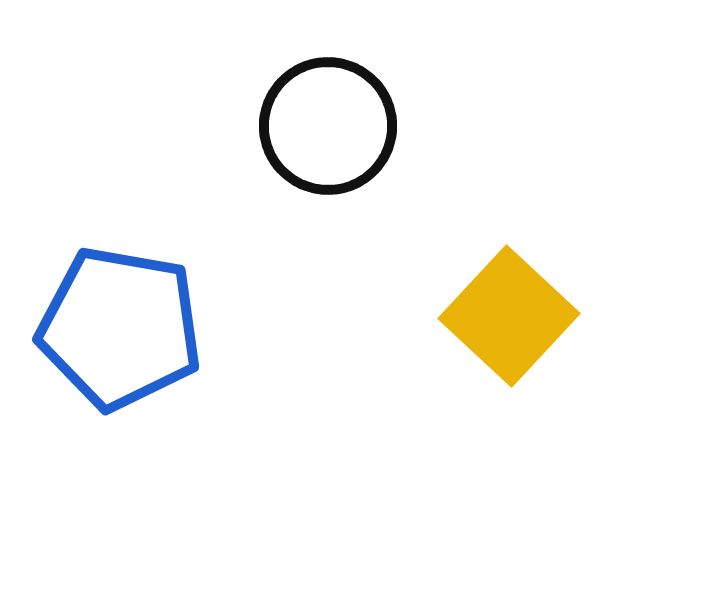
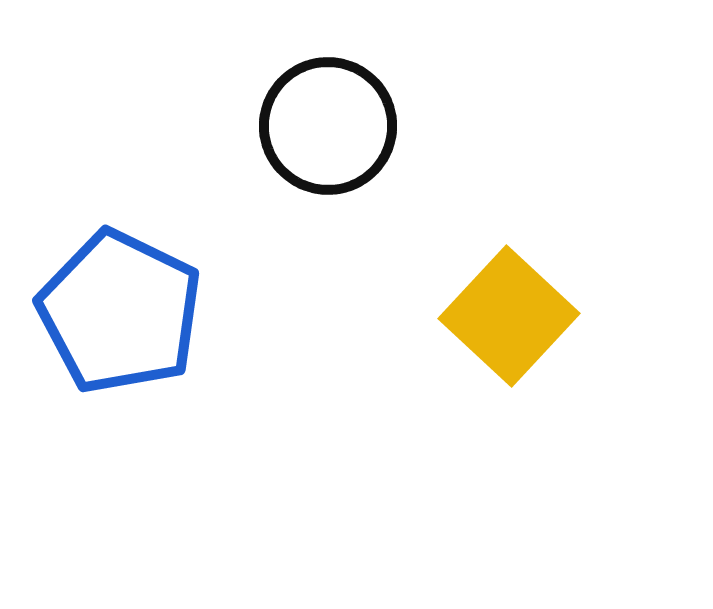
blue pentagon: moved 16 px up; rotated 16 degrees clockwise
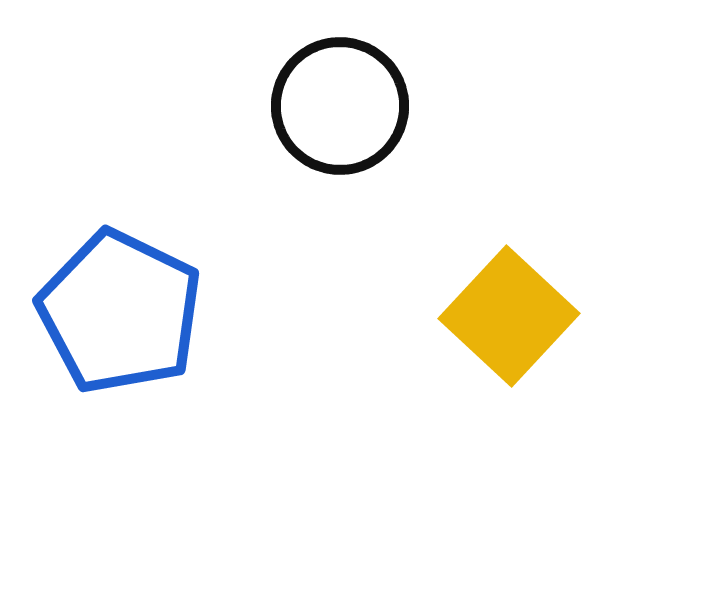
black circle: moved 12 px right, 20 px up
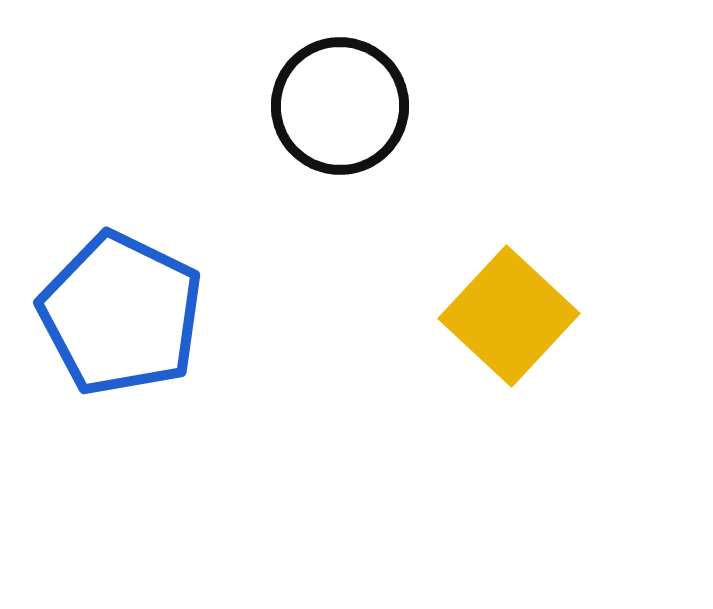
blue pentagon: moved 1 px right, 2 px down
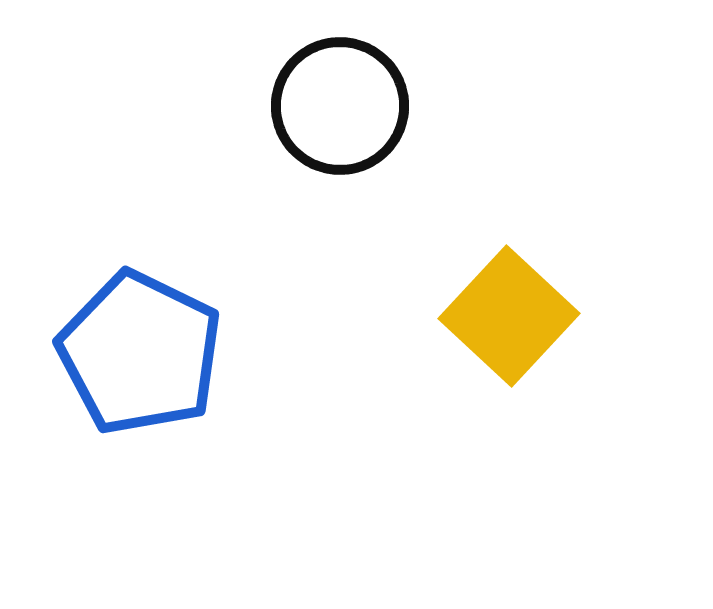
blue pentagon: moved 19 px right, 39 px down
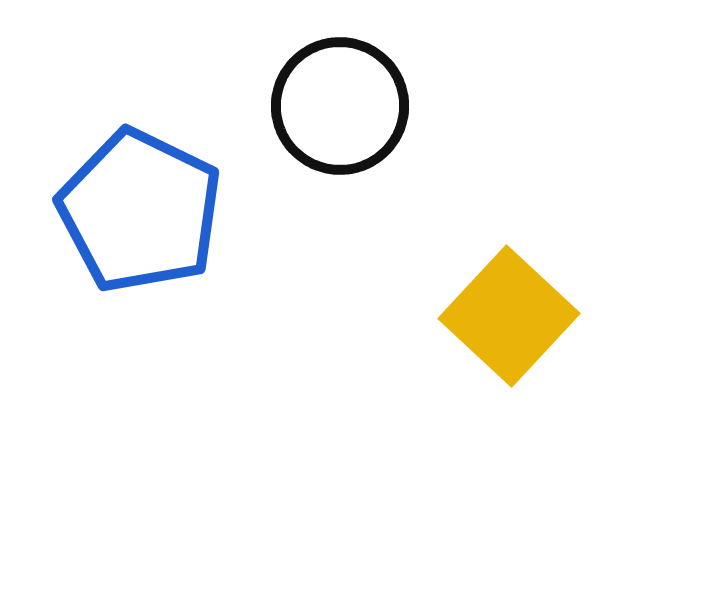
blue pentagon: moved 142 px up
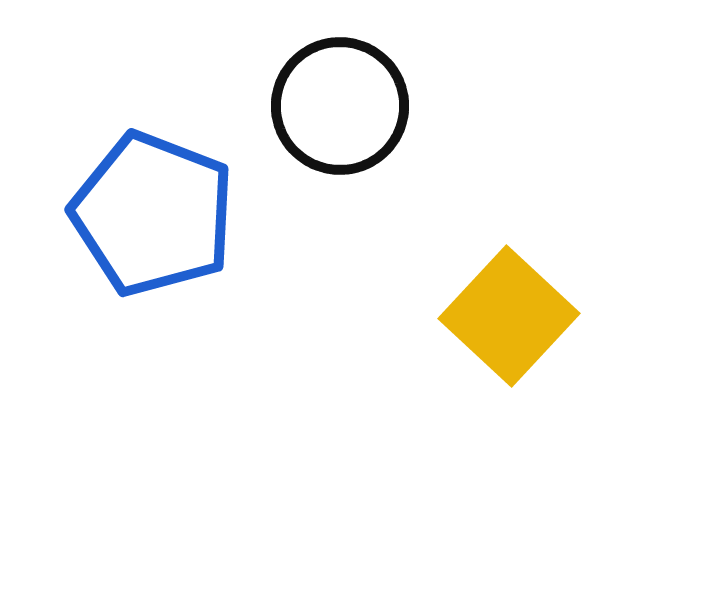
blue pentagon: moved 13 px right, 3 px down; rotated 5 degrees counterclockwise
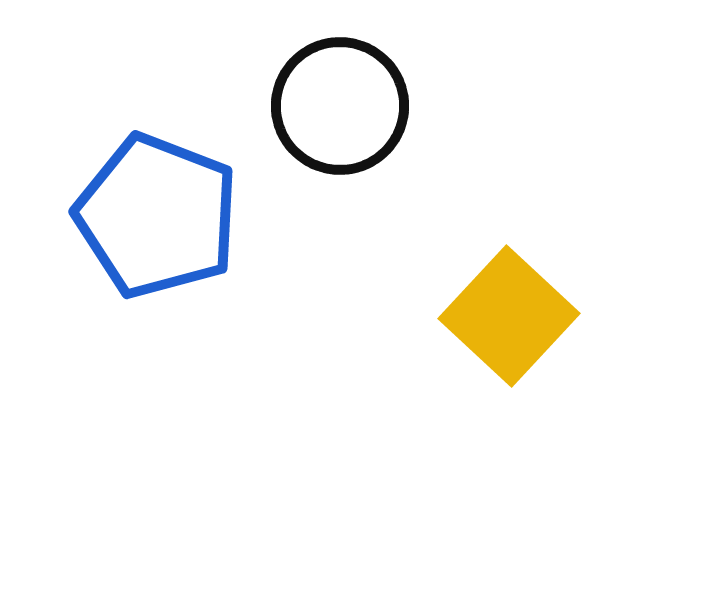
blue pentagon: moved 4 px right, 2 px down
